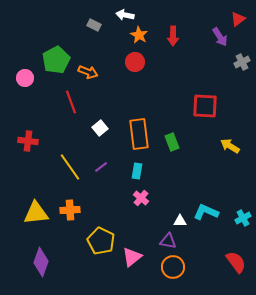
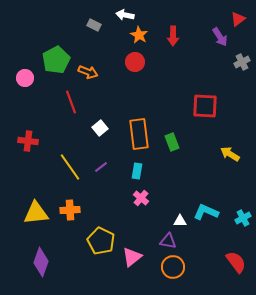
yellow arrow: moved 8 px down
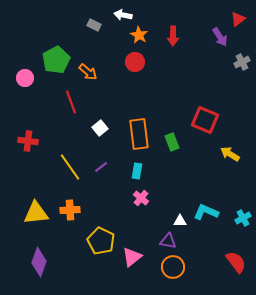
white arrow: moved 2 px left
orange arrow: rotated 18 degrees clockwise
red square: moved 14 px down; rotated 20 degrees clockwise
purple diamond: moved 2 px left
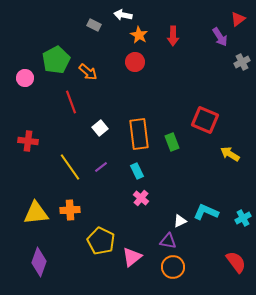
cyan rectangle: rotated 35 degrees counterclockwise
white triangle: rotated 24 degrees counterclockwise
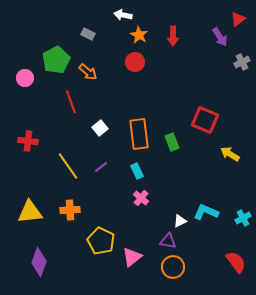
gray rectangle: moved 6 px left, 9 px down
yellow line: moved 2 px left, 1 px up
yellow triangle: moved 6 px left, 1 px up
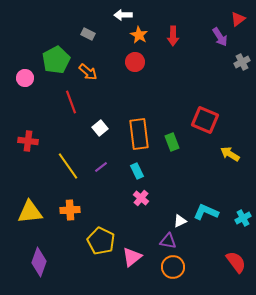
white arrow: rotated 12 degrees counterclockwise
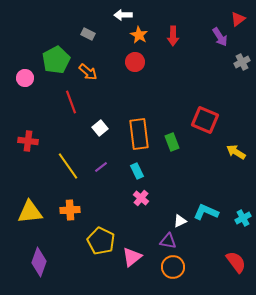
yellow arrow: moved 6 px right, 2 px up
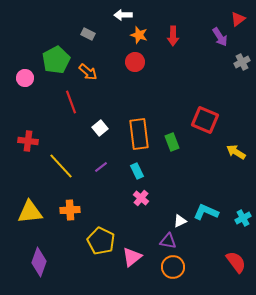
orange star: rotated 12 degrees counterclockwise
yellow line: moved 7 px left; rotated 8 degrees counterclockwise
